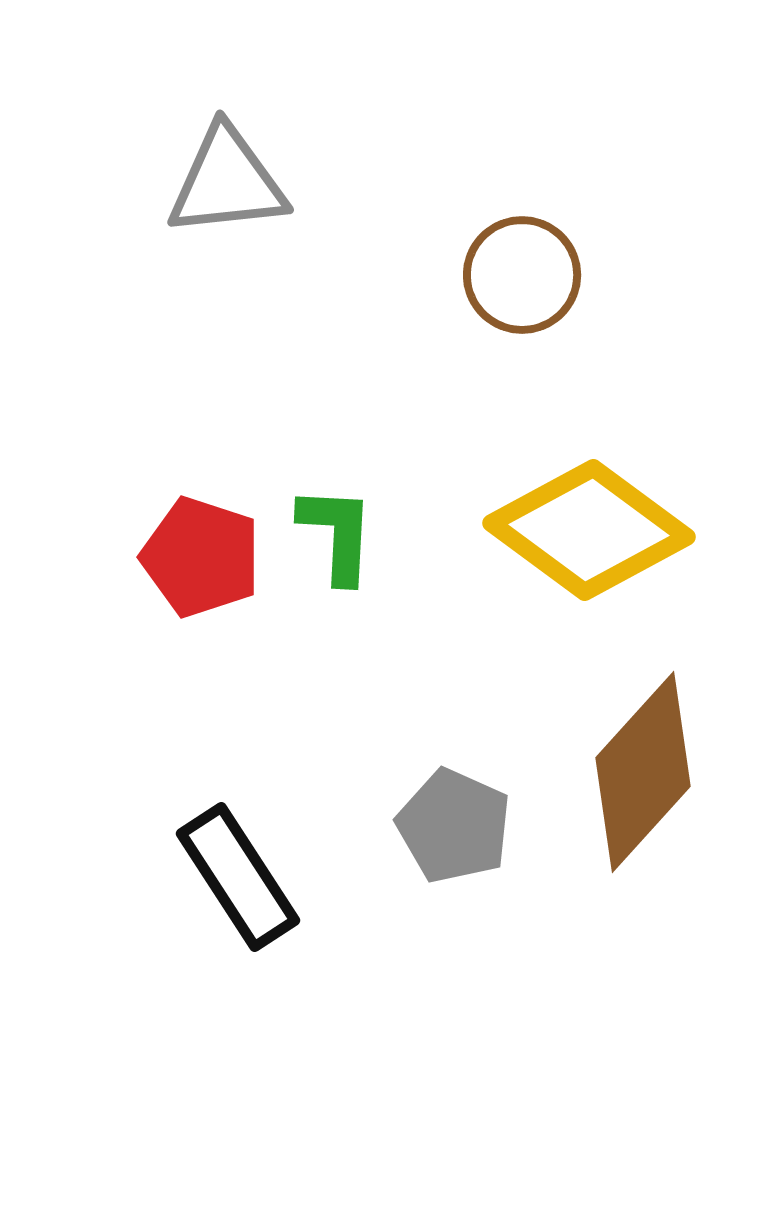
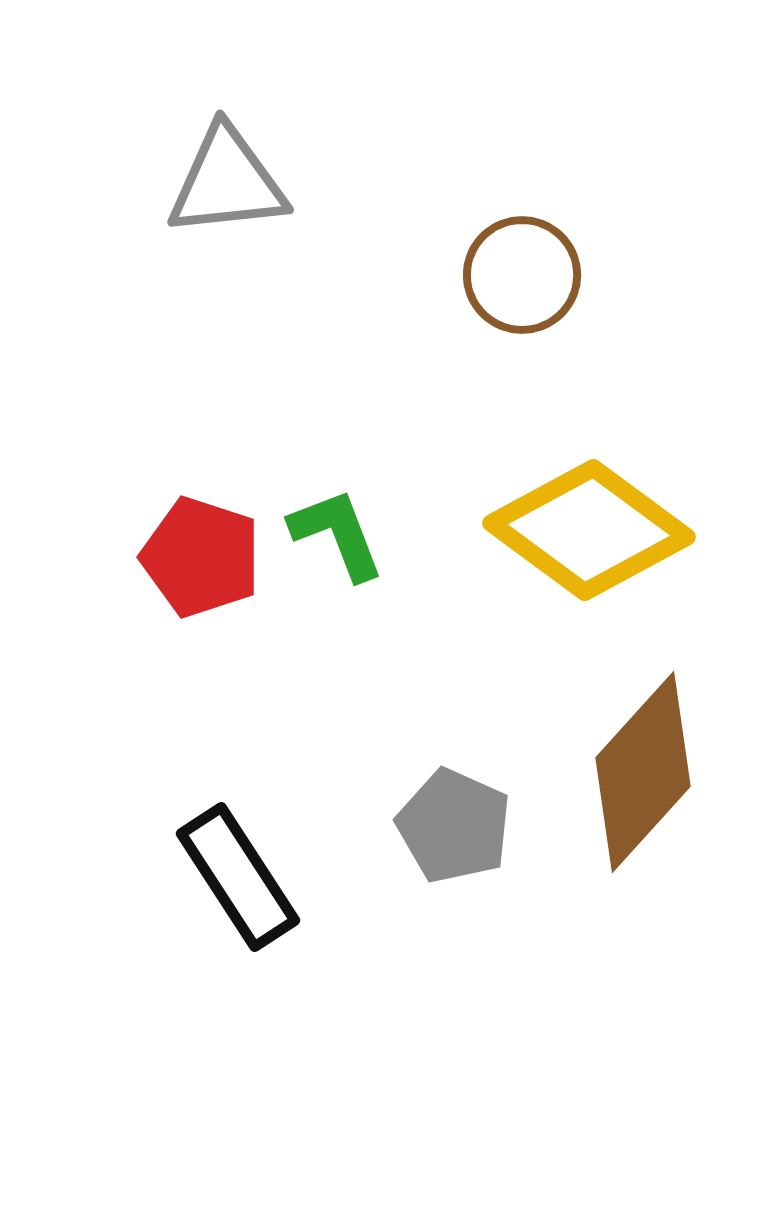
green L-shape: rotated 24 degrees counterclockwise
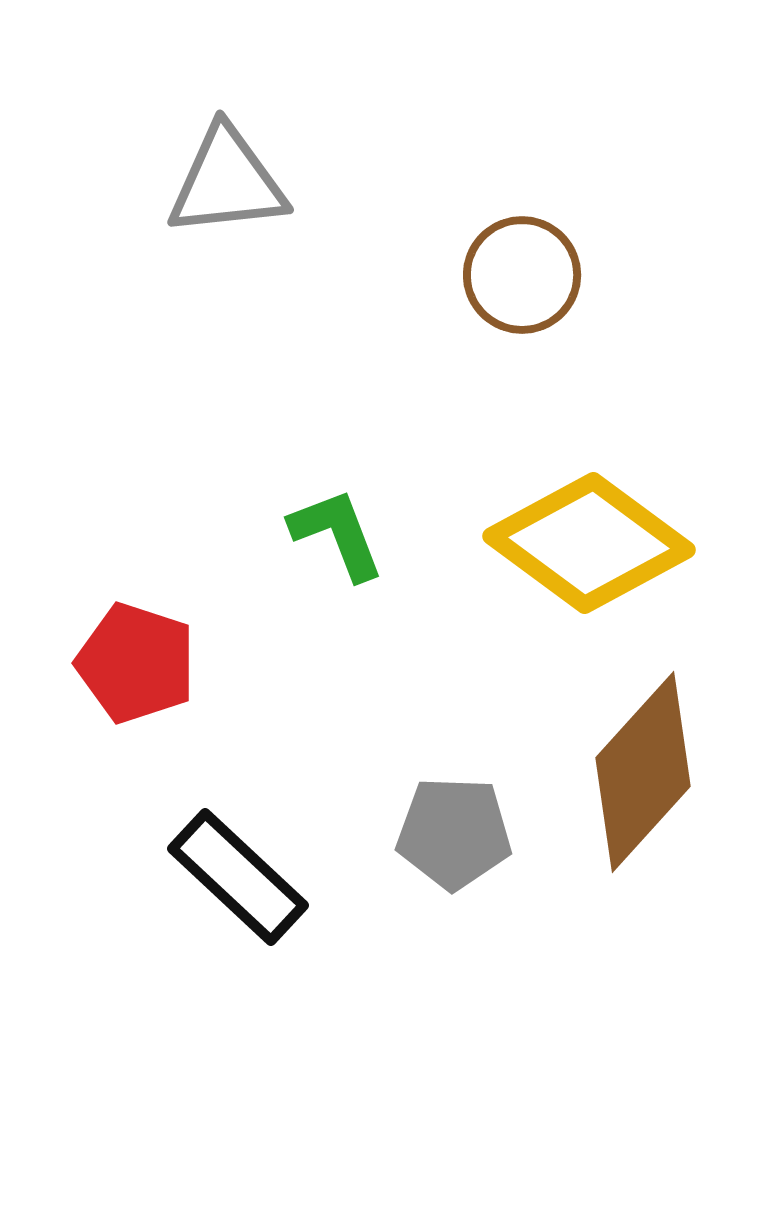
yellow diamond: moved 13 px down
red pentagon: moved 65 px left, 106 px down
gray pentagon: moved 7 px down; rotated 22 degrees counterclockwise
black rectangle: rotated 14 degrees counterclockwise
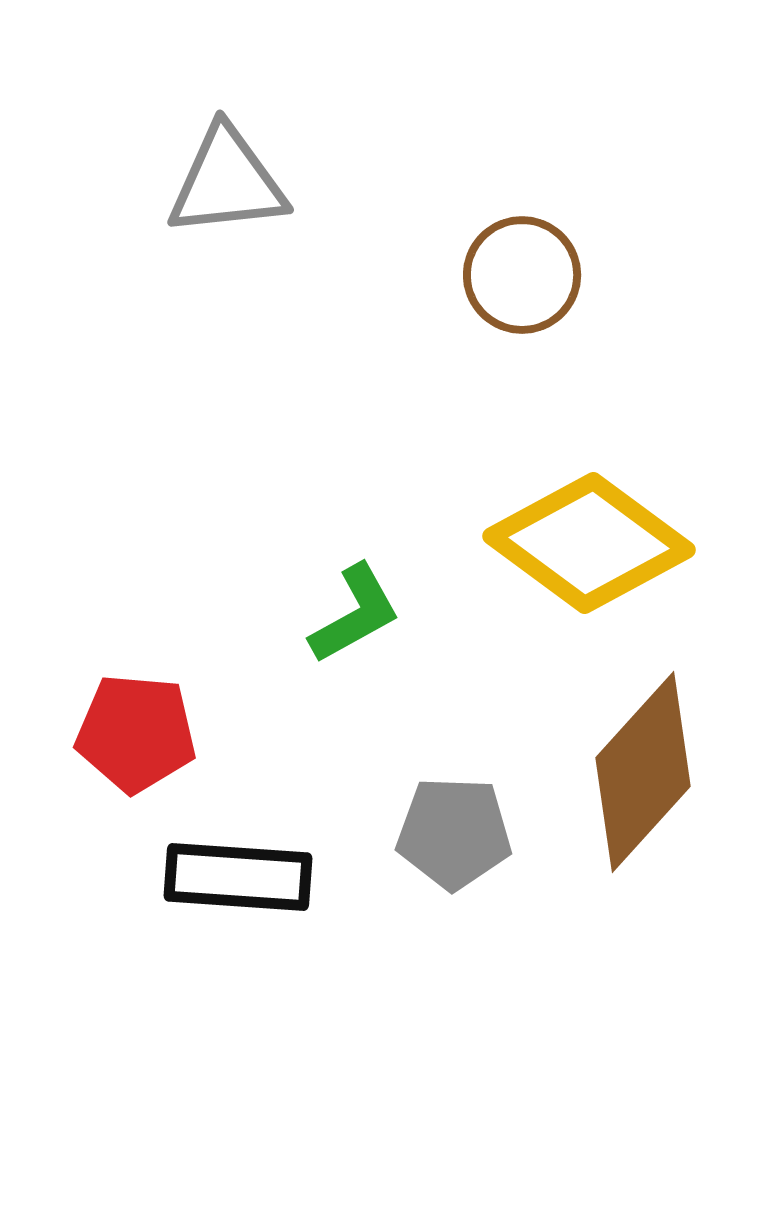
green L-shape: moved 18 px right, 80 px down; rotated 82 degrees clockwise
red pentagon: moved 70 px down; rotated 13 degrees counterclockwise
black rectangle: rotated 39 degrees counterclockwise
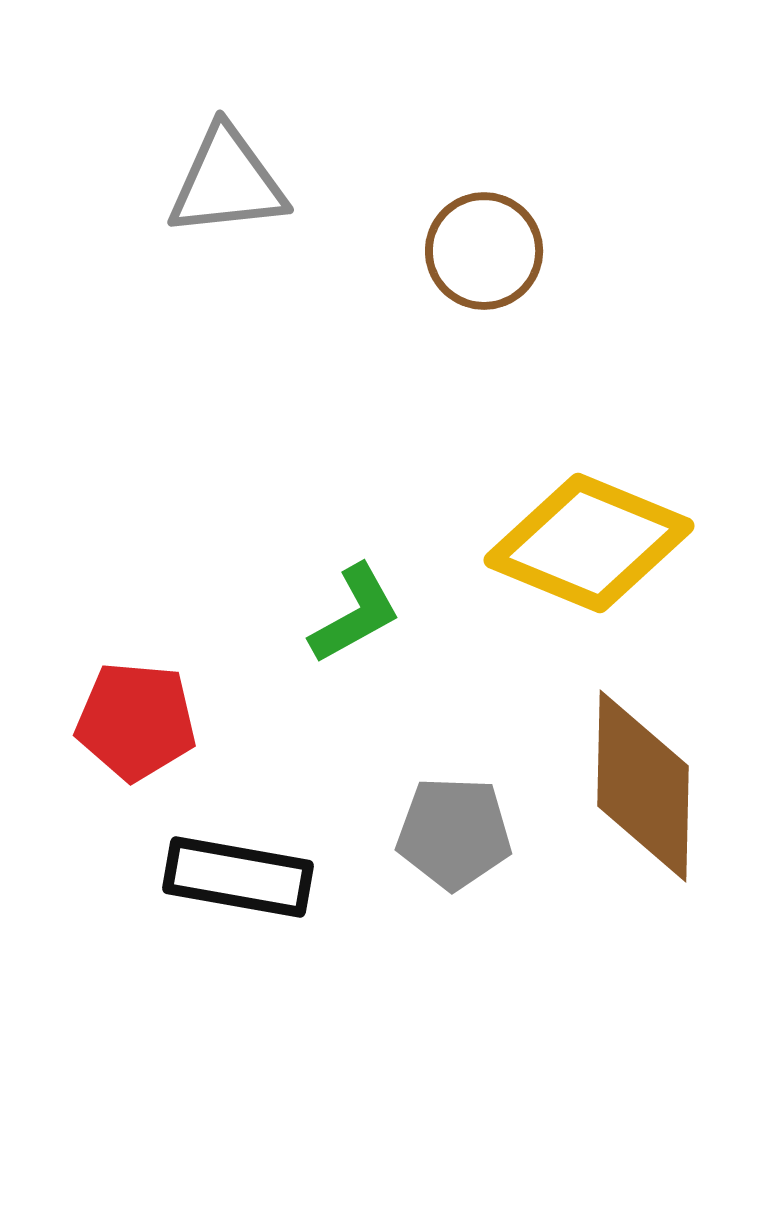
brown circle: moved 38 px left, 24 px up
yellow diamond: rotated 14 degrees counterclockwise
red pentagon: moved 12 px up
brown diamond: moved 14 px down; rotated 41 degrees counterclockwise
black rectangle: rotated 6 degrees clockwise
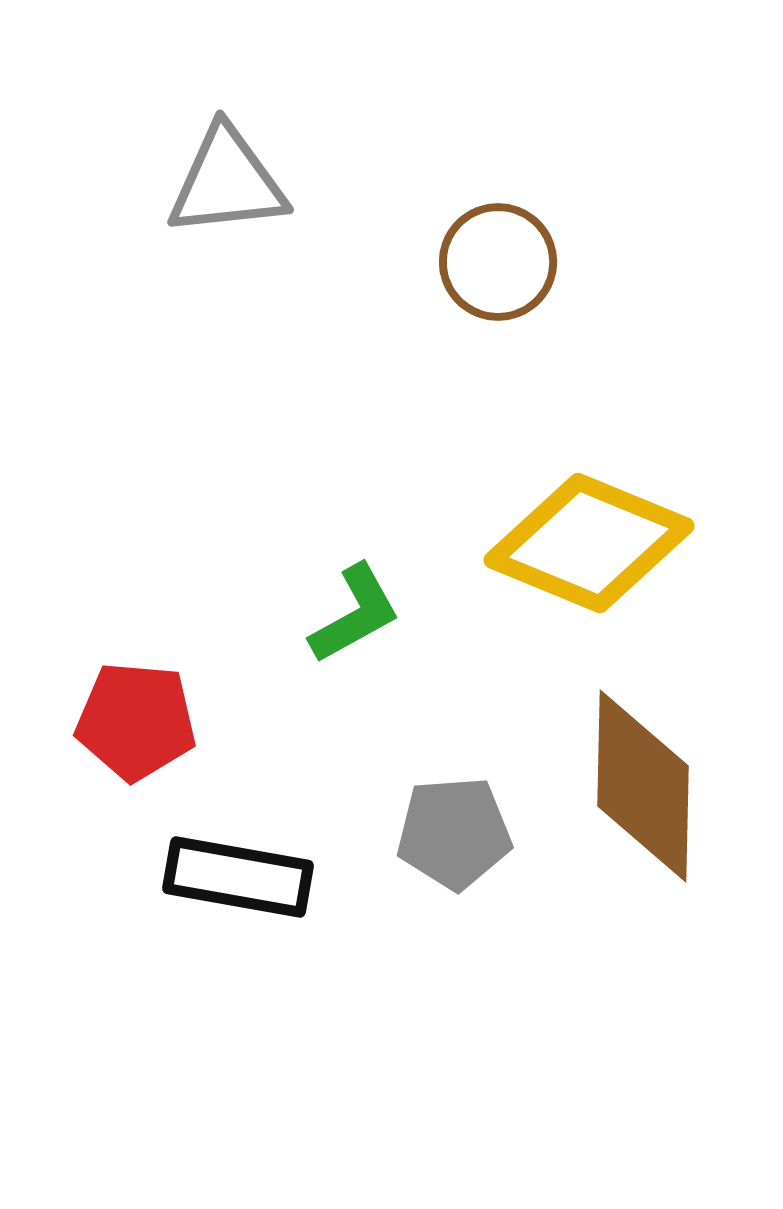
brown circle: moved 14 px right, 11 px down
gray pentagon: rotated 6 degrees counterclockwise
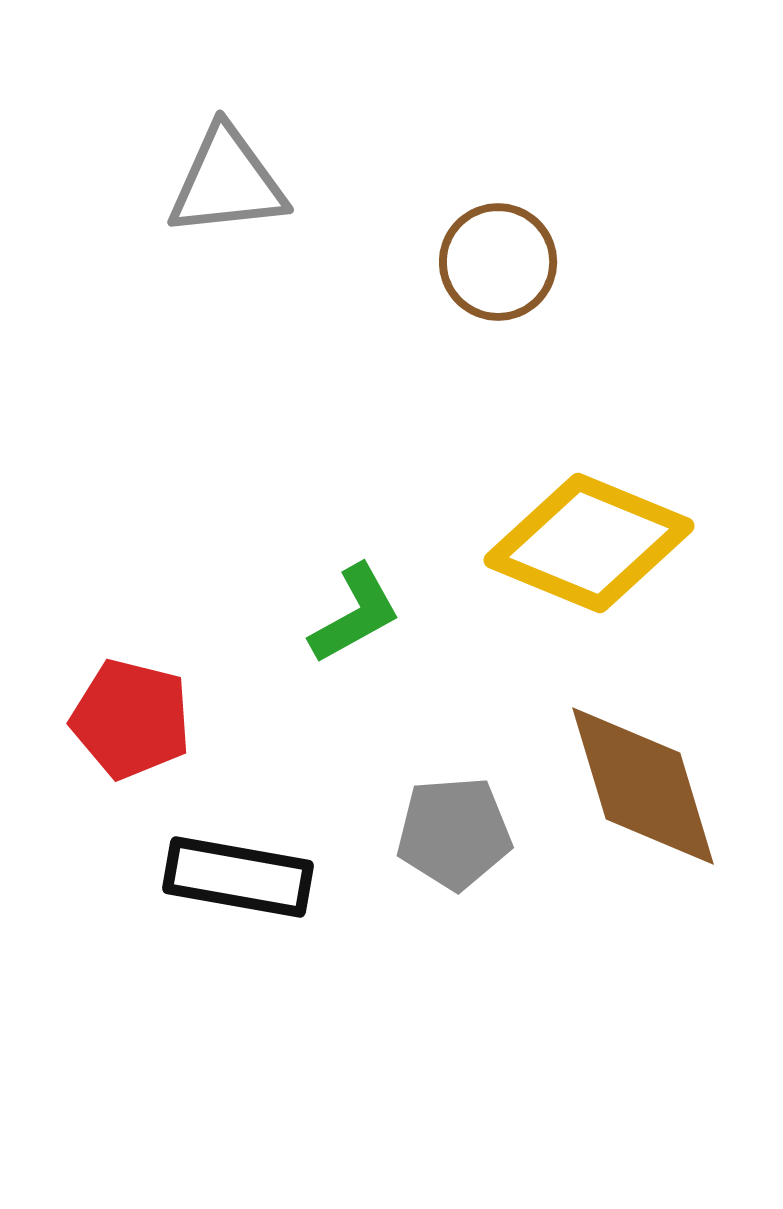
red pentagon: moved 5 px left, 2 px up; rotated 9 degrees clockwise
brown diamond: rotated 18 degrees counterclockwise
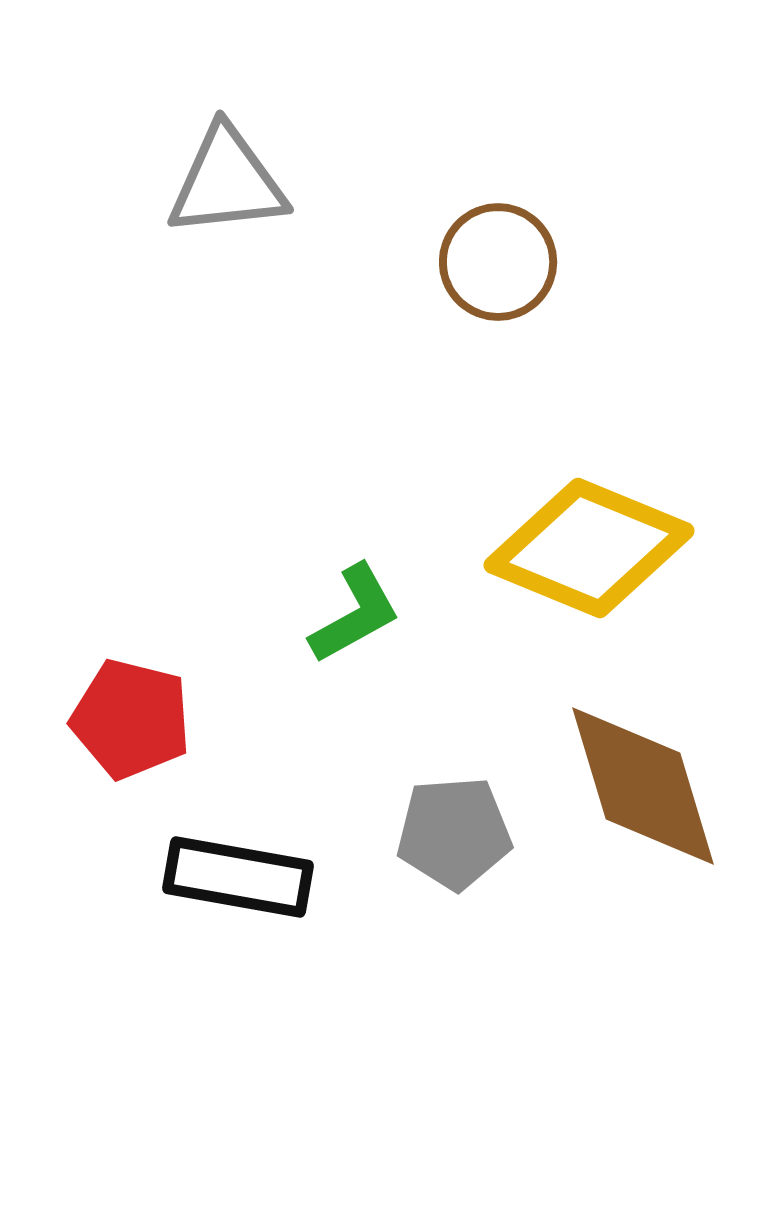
yellow diamond: moved 5 px down
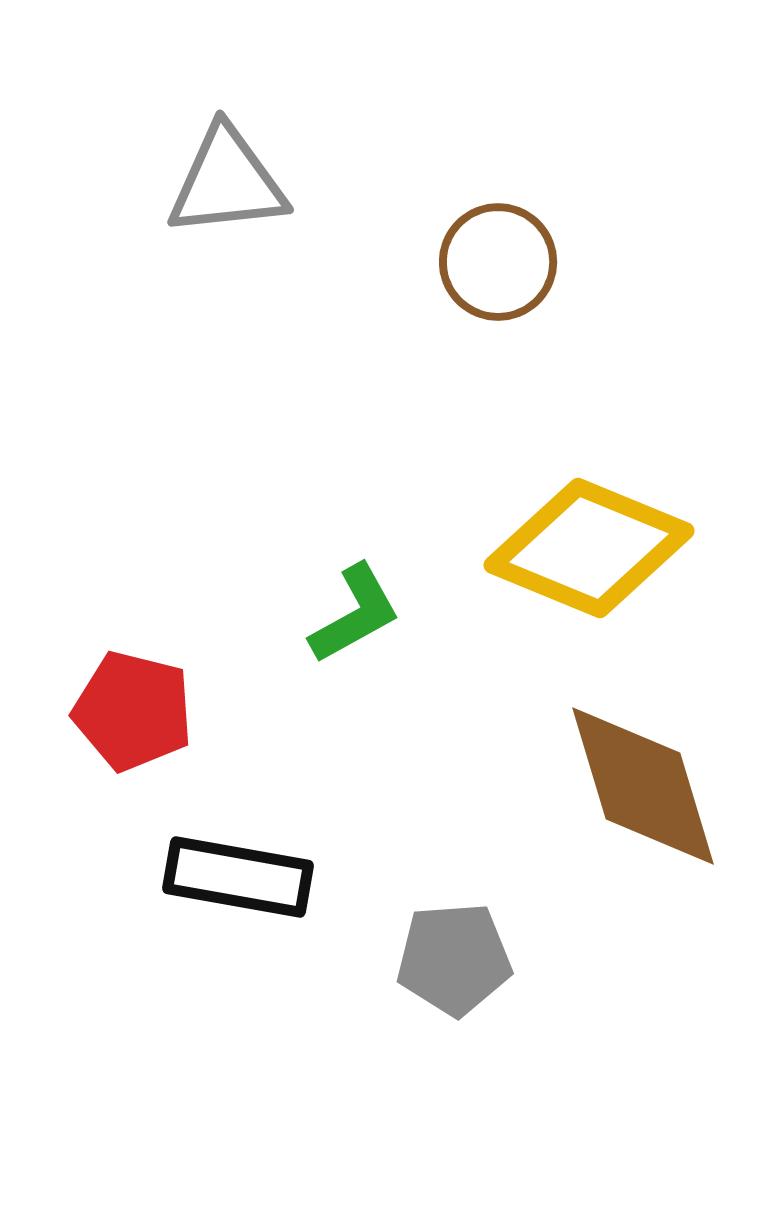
red pentagon: moved 2 px right, 8 px up
gray pentagon: moved 126 px down
